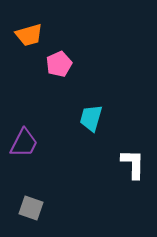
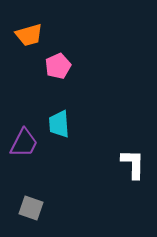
pink pentagon: moved 1 px left, 2 px down
cyan trapezoid: moved 32 px left, 6 px down; rotated 20 degrees counterclockwise
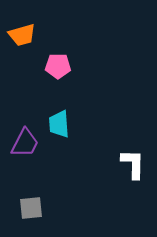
orange trapezoid: moved 7 px left
pink pentagon: rotated 25 degrees clockwise
purple trapezoid: moved 1 px right
gray square: rotated 25 degrees counterclockwise
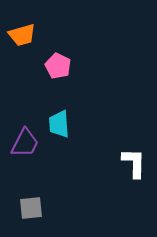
pink pentagon: rotated 25 degrees clockwise
white L-shape: moved 1 px right, 1 px up
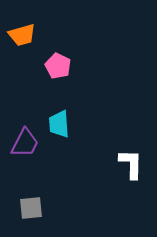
white L-shape: moved 3 px left, 1 px down
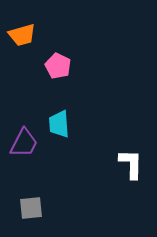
purple trapezoid: moved 1 px left
